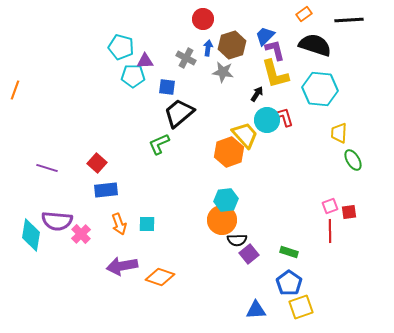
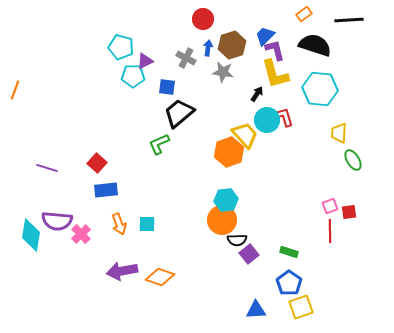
purple triangle at (145, 61): rotated 24 degrees counterclockwise
purple arrow at (122, 266): moved 5 px down
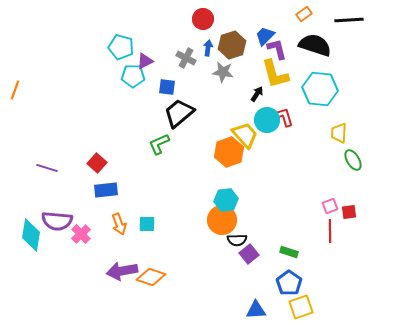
purple L-shape at (275, 50): moved 2 px right, 1 px up
orange diamond at (160, 277): moved 9 px left
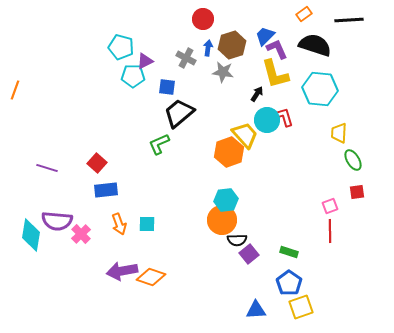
purple L-shape at (277, 49): rotated 10 degrees counterclockwise
red square at (349, 212): moved 8 px right, 20 px up
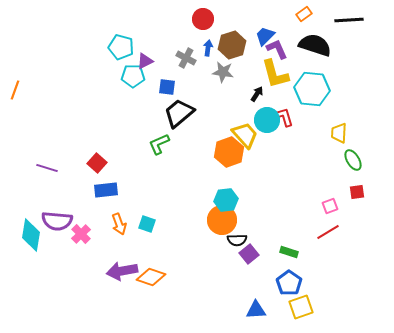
cyan hexagon at (320, 89): moved 8 px left
cyan square at (147, 224): rotated 18 degrees clockwise
red line at (330, 231): moved 2 px left, 1 px down; rotated 60 degrees clockwise
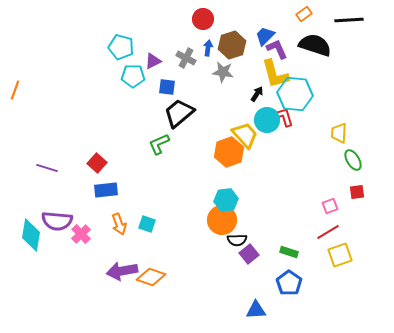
purple triangle at (145, 61): moved 8 px right
cyan hexagon at (312, 89): moved 17 px left, 5 px down
yellow square at (301, 307): moved 39 px right, 52 px up
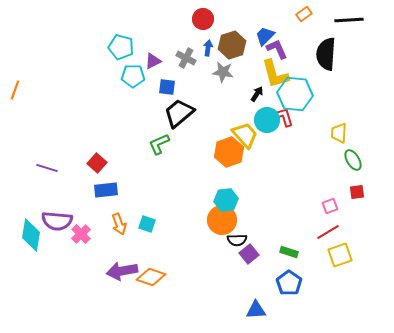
black semicircle at (315, 45): moved 11 px right, 9 px down; rotated 104 degrees counterclockwise
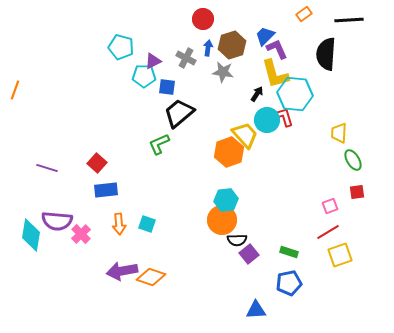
cyan pentagon at (133, 76): moved 11 px right
orange arrow at (119, 224): rotated 15 degrees clockwise
blue pentagon at (289, 283): rotated 25 degrees clockwise
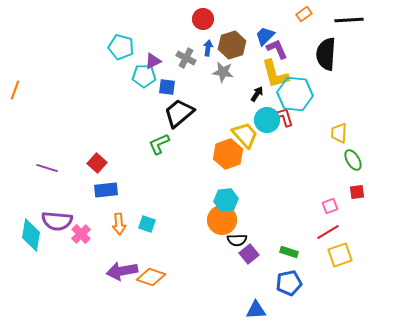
orange hexagon at (229, 152): moved 1 px left, 2 px down
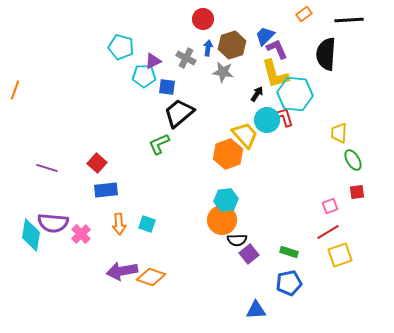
purple semicircle at (57, 221): moved 4 px left, 2 px down
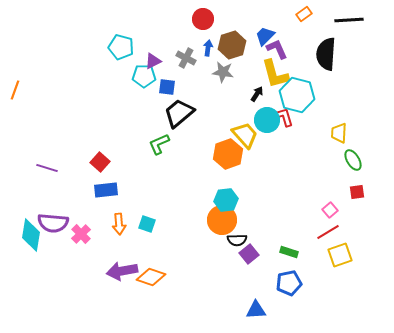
cyan hexagon at (295, 94): moved 2 px right, 1 px down; rotated 8 degrees clockwise
red square at (97, 163): moved 3 px right, 1 px up
pink square at (330, 206): moved 4 px down; rotated 21 degrees counterclockwise
